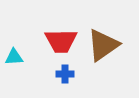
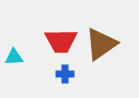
brown triangle: moved 2 px left, 1 px up
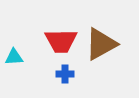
brown triangle: rotated 6 degrees clockwise
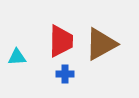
red trapezoid: rotated 88 degrees counterclockwise
cyan triangle: moved 3 px right
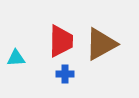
cyan triangle: moved 1 px left, 1 px down
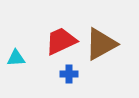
red trapezoid: rotated 116 degrees counterclockwise
blue cross: moved 4 px right
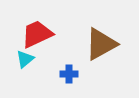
red trapezoid: moved 24 px left, 7 px up
cyan triangle: moved 9 px right, 1 px down; rotated 36 degrees counterclockwise
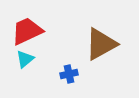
red trapezoid: moved 10 px left, 3 px up
blue cross: rotated 12 degrees counterclockwise
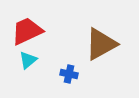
cyan triangle: moved 3 px right, 1 px down
blue cross: rotated 24 degrees clockwise
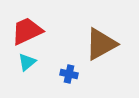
cyan triangle: moved 1 px left, 2 px down
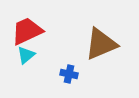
brown triangle: rotated 6 degrees clockwise
cyan triangle: moved 1 px left, 7 px up
